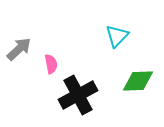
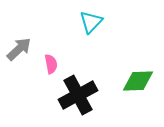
cyan triangle: moved 26 px left, 14 px up
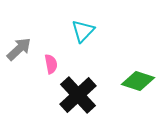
cyan triangle: moved 8 px left, 9 px down
green diamond: rotated 20 degrees clockwise
black cross: rotated 15 degrees counterclockwise
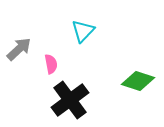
black cross: moved 8 px left, 5 px down; rotated 6 degrees clockwise
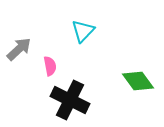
pink semicircle: moved 1 px left, 2 px down
green diamond: rotated 36 degrees clockwise
black cross: rotated 27 degrees counterclockwise
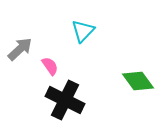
gray arrow: moved 1 px right
pink semicircle: rotated 24 degrees counterclockwise
black cross: moved 5 px left
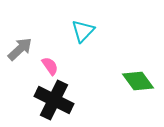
black cross: moved 11 px left
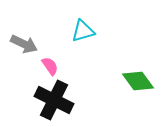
cyan triangle: rotated 30 degrees clockwise
gray arrow: moved 4 px right, 5 px up; rotated 68 degrees clockwise
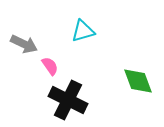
green diamond: rotated 16 degrees clockwise
black cross: moved 14 px right
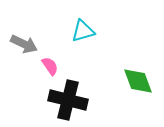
black cross: rotated 12 degrees counterclockwise
